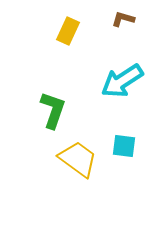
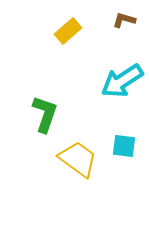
brown L-shape: moved 1 px right, 1 px down
yellow rectangle: rotated 24 degrees clockwise
green L-shape: moved 8 px left, 4 px down
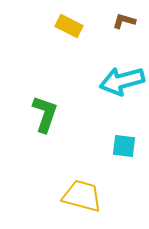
brown L-shape: moved 1 px down
yellow rectangle: moved 1 px right, 5 px up; rotated 68 degrees clockwise
cyan arrow: rotated 18 degrees clockwise
yellow trapezoid: moved 4 px right, 37 px down; rotated 21 degrees counterclockwise
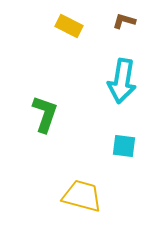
cyan arrow: rotated 66 degrees counterclockwise
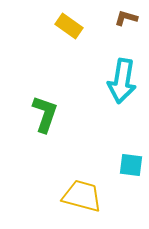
brown L-shape: moved 2 px right, 3 px up
yellow rectangle: rotated 8 degrees clockwise
cyan square: moved 7 px right, 19 px down
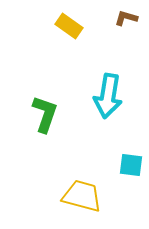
cyan arrow: moved 14 px left, 15 px down
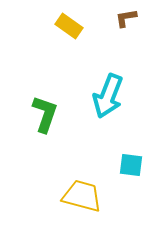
brown L-shape: rotated 25 degrees counterclockwise
cyan arrow: rotated 12 degrees clockwise
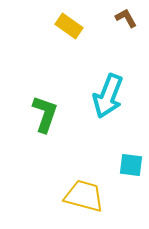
brown L-shape: rotated 70 degrees clockwise
yellow trapezoid: moved 2 px right
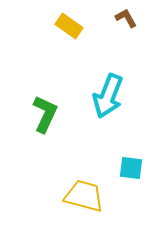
green L-shape: rotated 6 degrees clockwise
cyan square: moved 3 px down
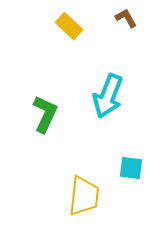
yellow rectangle: rotated 8 degrees clockwise
yellow trapezoid: rotated 81 degrees clockwise
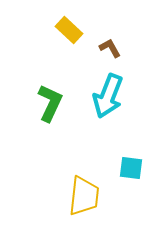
brown L-shape: moved 16 px left, 30 px down
yellow rectangle: moved 4 px down
green L-shape: moved 5 px right, 11 px up
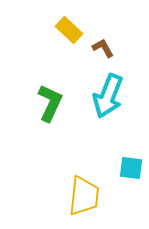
brown L-shape: moved 7 px left
